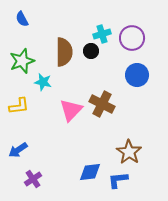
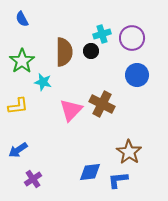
green star: rotated 15 degrees counterclockwise
yellow L-shape: moved 1 px left
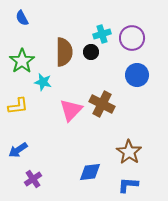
blue semicircle: moved 1 px up
black circle: moved 1 px down
blue L-shape: moved 10 px right, 5 px down; rotated 10 degrees clockwise
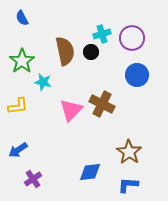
brown semicircle: moved 1 px right, 1 px up; rotated 12 degrees counterclockwise
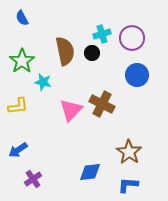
black circle: moved 1 px right, 1 px down
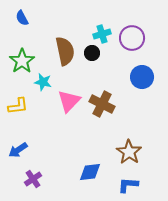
blue circle: moved 5 px right, 2 px down
pink triangle: moved 2 px left, 9 px up
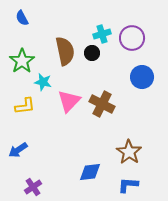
yellow L-shape: moved 7 px right
purple cross: moved 8 px down
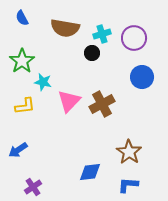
purple circle: moved 2 px right
brown semicircle: moved 23 px up; rotated 112 degrees clockwise
brown cross: rotated 35 degrees clockwise
